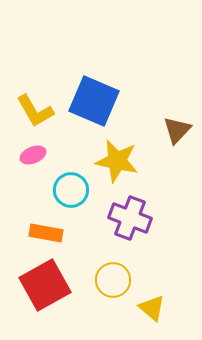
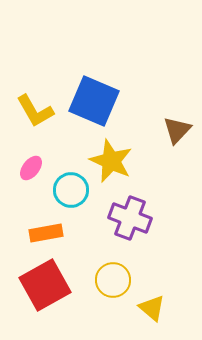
pink ellipse: moved 2 px left, 13 px down; rotated 30 degrees counterclockwise
yellow star: moved 6 px left; rotated 12 degrees clockwise
orange rectangle: rotated 20 degrees counterclockwise
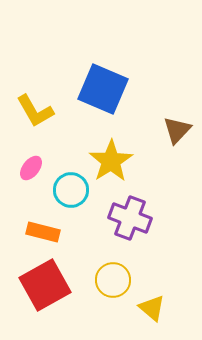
blue square: moved 9 px right, 12 px up
yellow star: rotated 15 degrees clockwise
orange rectangle: moved 3 px left, 1 px up; rotated 24 degrees clockwise
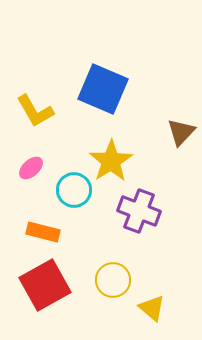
brown triangle: moved 4 px right, 2 px down
pink ellipse: rotated 10 degrees clockwise
cyan circle: moved 3 px right
purple cross: moved 9 px right, 7 px up
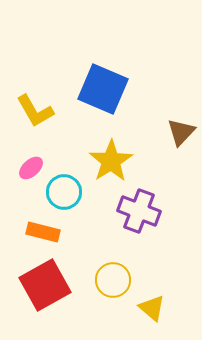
cyan circle: moved 10 px left, 2 px down
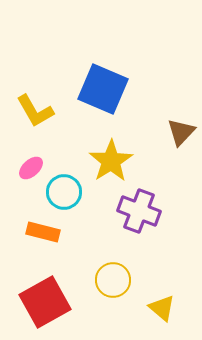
red square: moved 17 px down
yellow triangle: moved 10 px right
